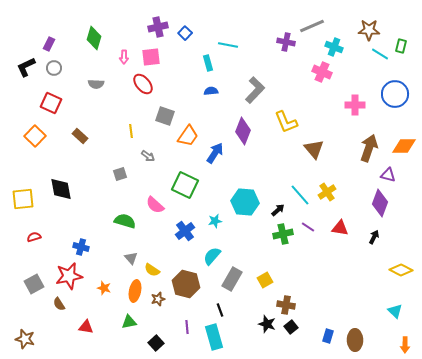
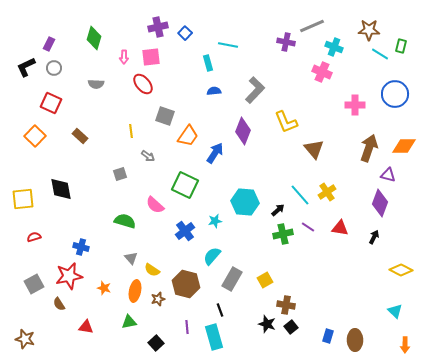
blue semicircle at (211, 91): moved 3 px right
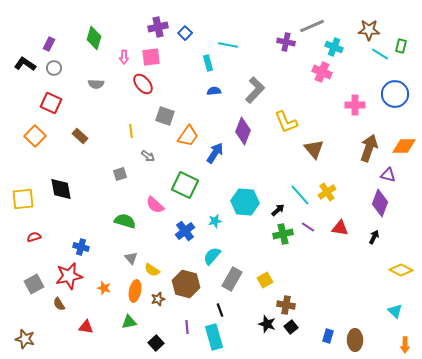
black L-shape at (26, 67): moved 1 px left, 3 px up; rotated 60 degrees clockwise
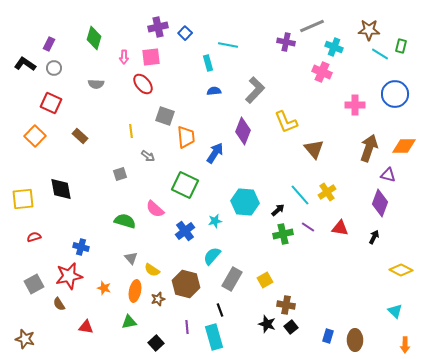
orange trapezoid at (188, 136): moved 2 px left, 1 px down; rotated 40 degrees counterclockwise
pink semicircle at (155, 205): moved 4 px down
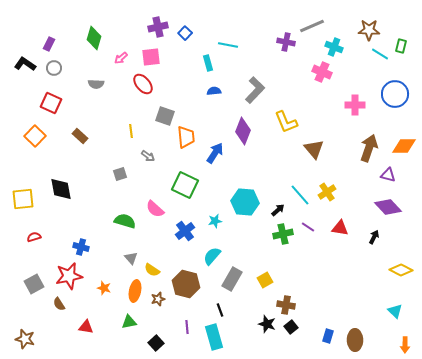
pink arrow at (124, 57): moved 3 px left, 1 px down; rotated 48 degrees clockwise
purple diamond at (380, 203): moved 8 px right, 4 px down; rotated 64 degrees counterclockwise
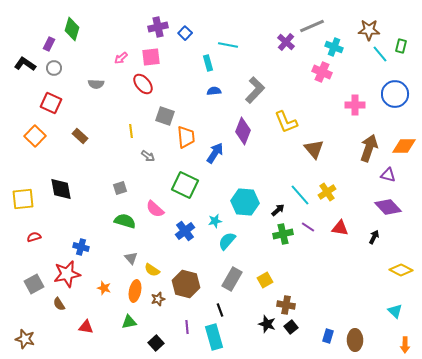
green diamond at (94, 38): moved 22 px left, 9 px up
purple cross at (286, 42): rotated 30 degrees clockwise
cyan line at (380, 54): rotated 18 degrees clockwise
gray square at (120, 174): moved 14 px down
cyan semicircle at (212, 256): moved 15 px right, 15 px up
red star at (69, 276): moved 2 px left, 2 px up
